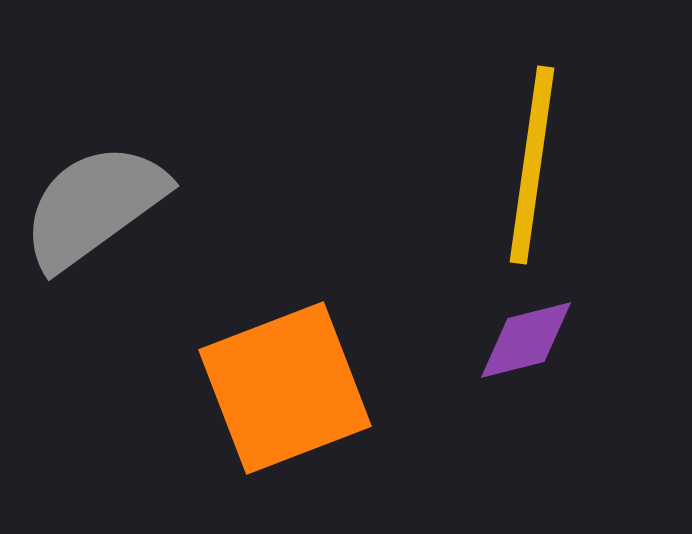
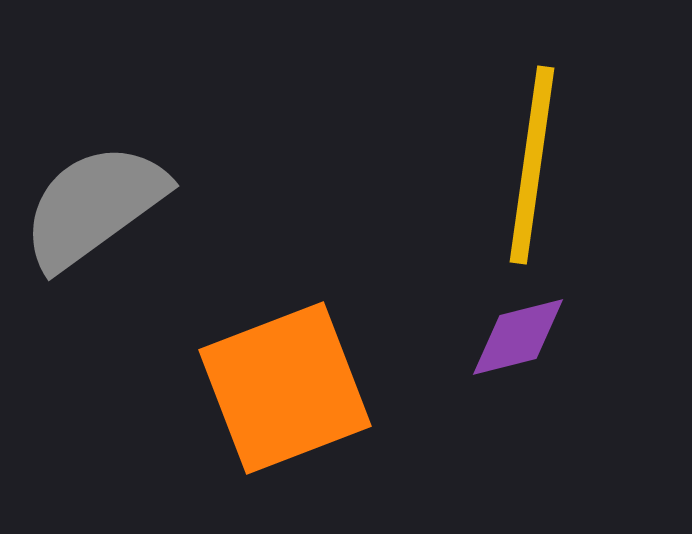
purple diamond: moved 8 px left, 3 px up
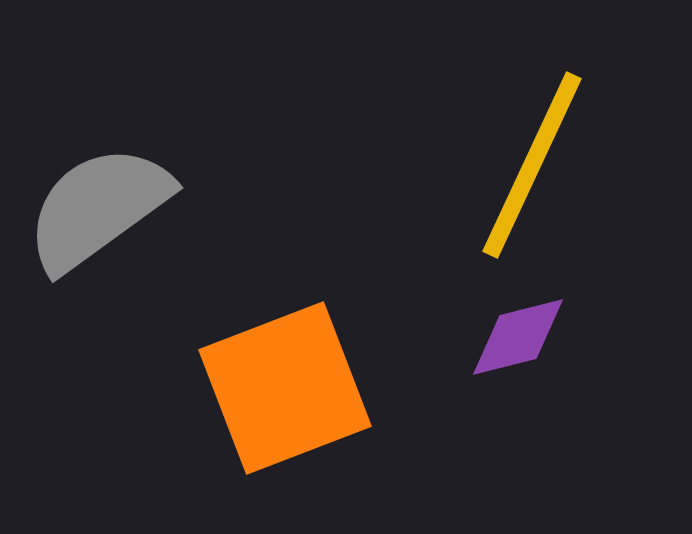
yellow line: rotated 17 degrees clockwise
gray semicircle: moved 4 px right, 2 px down
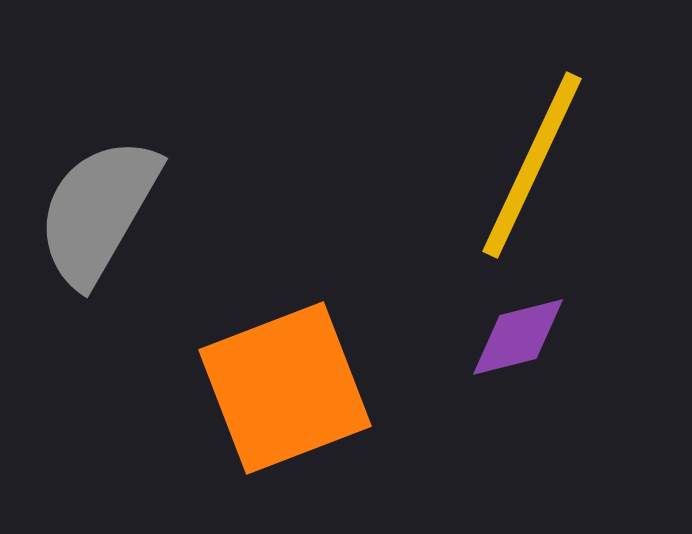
gray semicircle: moved 3 px down; rotated 24 degrees counterclockwise
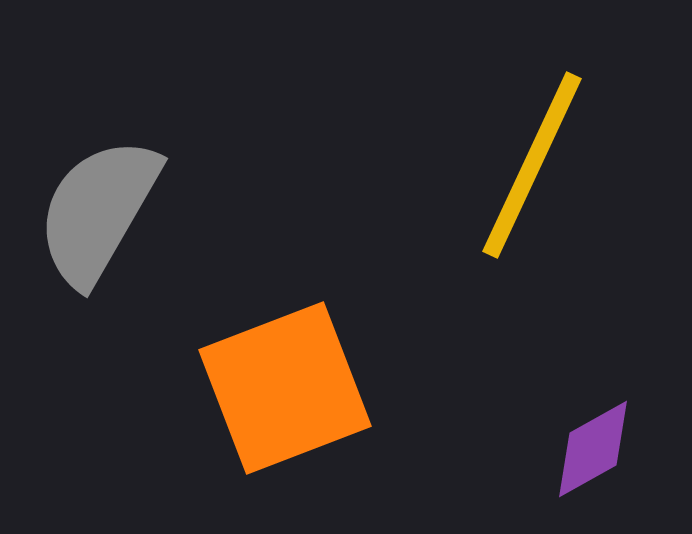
purple diamond: moved 75 px right, 112 px down; rotated 15 degrees counterclockwise
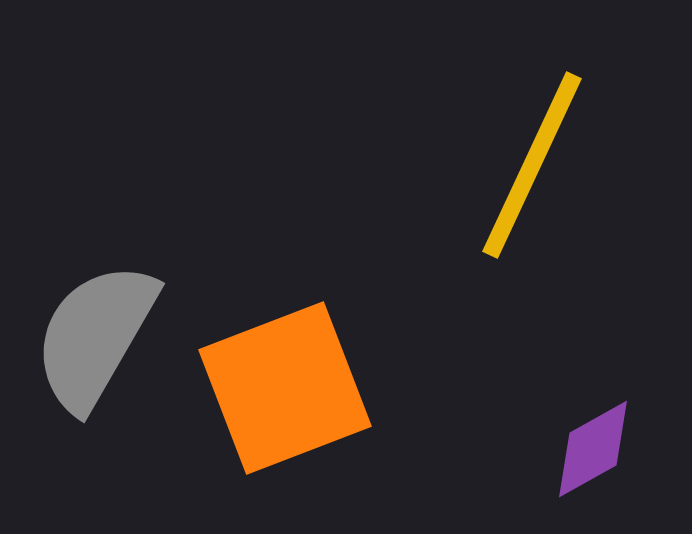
gray semicircle: moved 3 px left, 125 px down
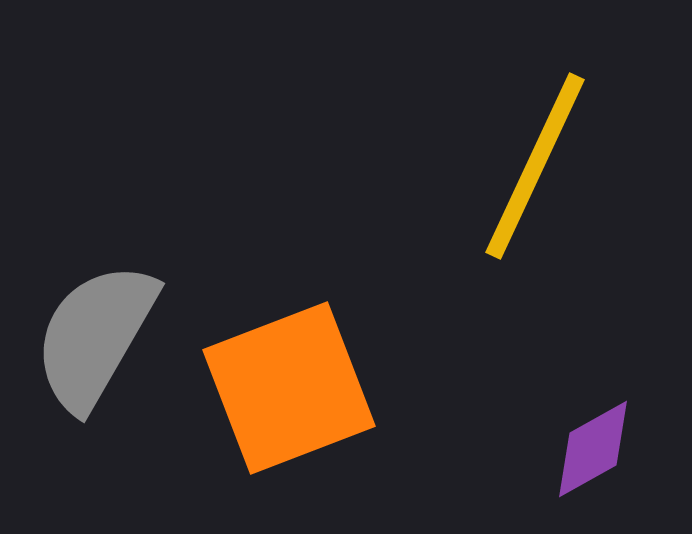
yellow line: moved 3 px right, 1 px down
orange square: moved 4 px right
